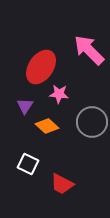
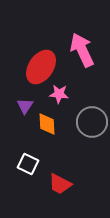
pink arrow: moved 7 px left; rotated 20 degrees clockwise
orange diamond: moved 2 px up; rotated 45 degrees clockwise
red trapezoid: moved 2 px left
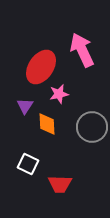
pink star: rotated 18 degrees counterclockwise
gray circle: moved 5 px down
red trapezoid: rotated 25 degrees counterclockwise
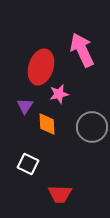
red ellipse: rotated 16 degrees counterclockwise
red trapezoid: moved 10 px down
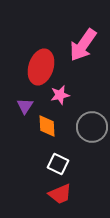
pink arrow: moved 1 px right, 5 px up; rotated 120 degrees counterclockwise
pink star: moved 1 px right, 1 px down
orange diamond: moved 2 px down
white square: moved 30 px right
red trapezoid: rotated 25 degrees counterclockwise
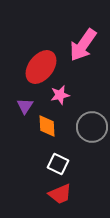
red ellipse: rotated 20 degrees clockwise
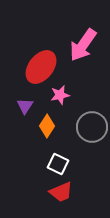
orange diamond: rotated 35 degrees clockwise
red trapezoid: moved 1 px right, 2 px up
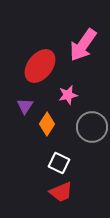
red ellipse: moved 1 px left, 1 px up
pink star: moved 8 px right
orange diamond: moved 2 px up
white square: moved 1 px right, 1 px up
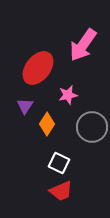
red ellipse: moved 2 px left, 2 px down
red trapezoid: moved 1 px up
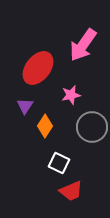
pink star: moved 3 px right
orange diamond: moved 2 px left, 2 px down
red trapezoid: moved 10 px right
